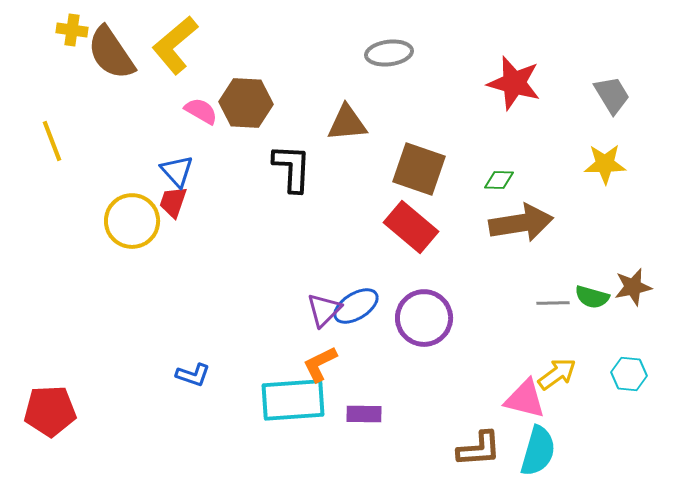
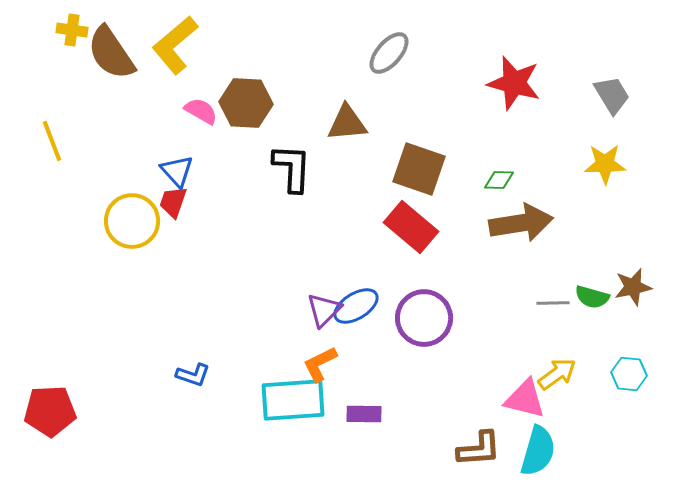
gray ellipse: rotated 42 degrees counterclockwise
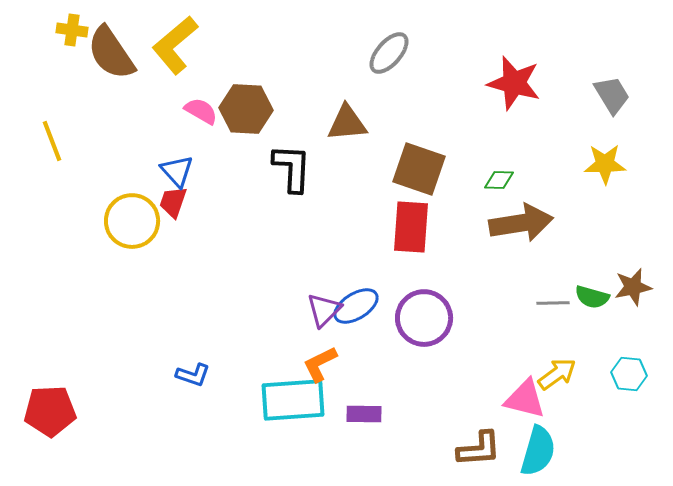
brown hexagon: moved 6 px down
red rectangle: rotated 54 degrees clockwise
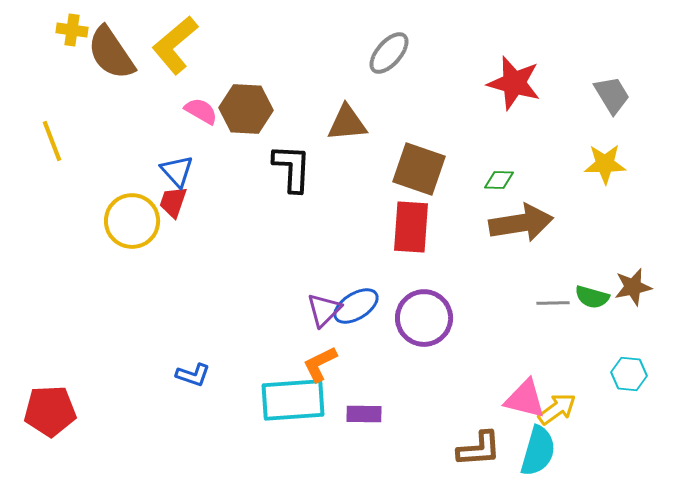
yellow arrow: moved 35 px down
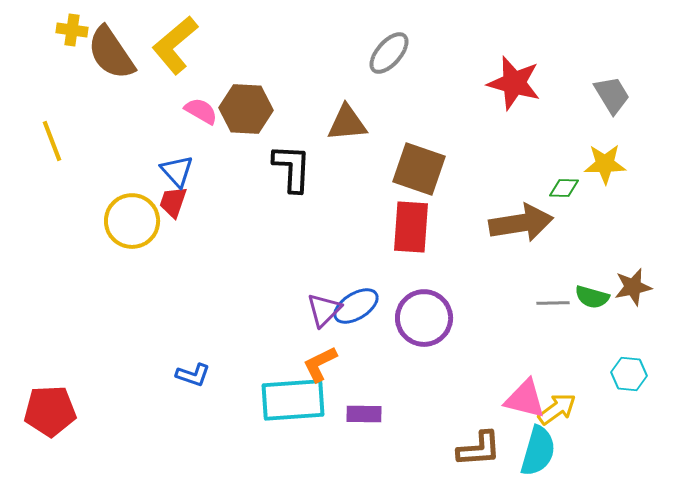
green diamond: moved 65 px right, 8 px down
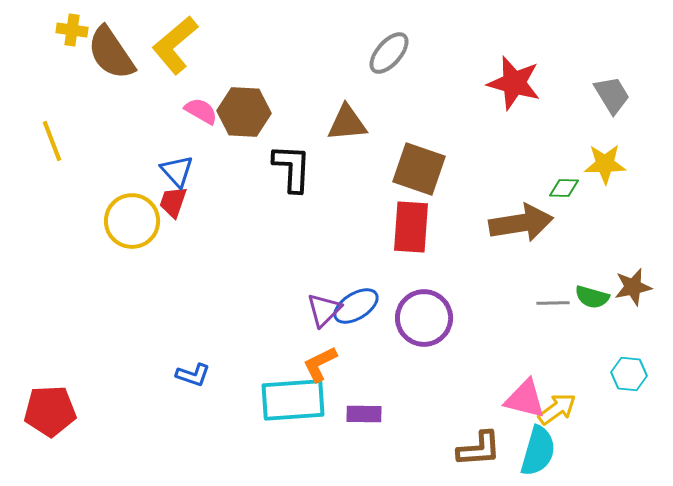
brown hexagon: moved 2 px left, 3 px down
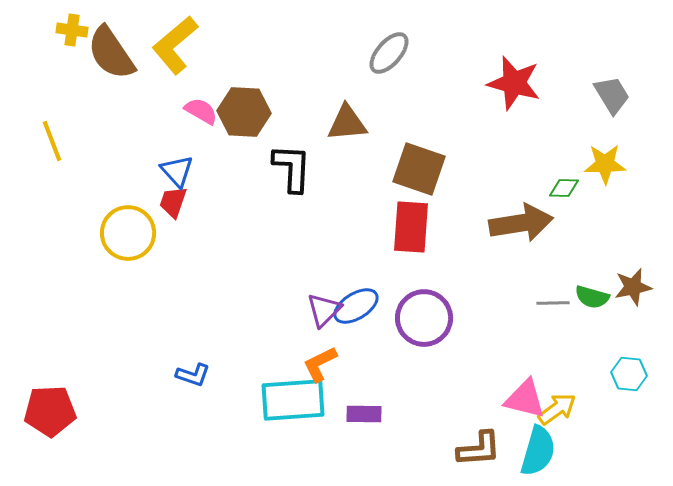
yellow circle: moved 4 px left, 12 px down
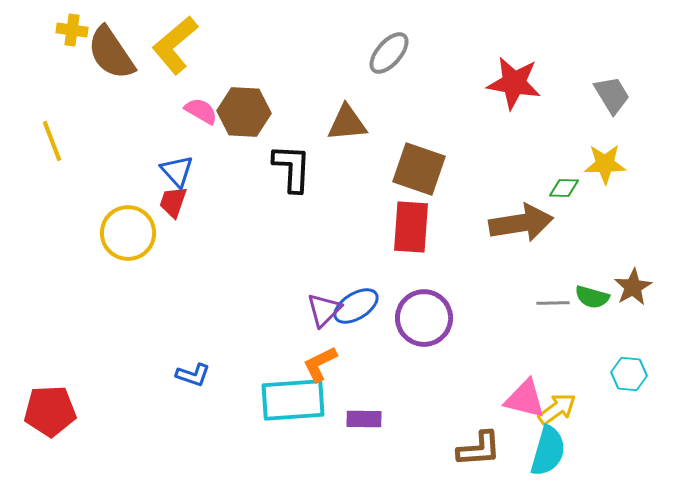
red star: rotated 6 degrees counterclockwise
brown star: rotated 18 degrees counterclockwise
purple rectangle: moved 5 px down
cyan semicircle: moved 10 px right
